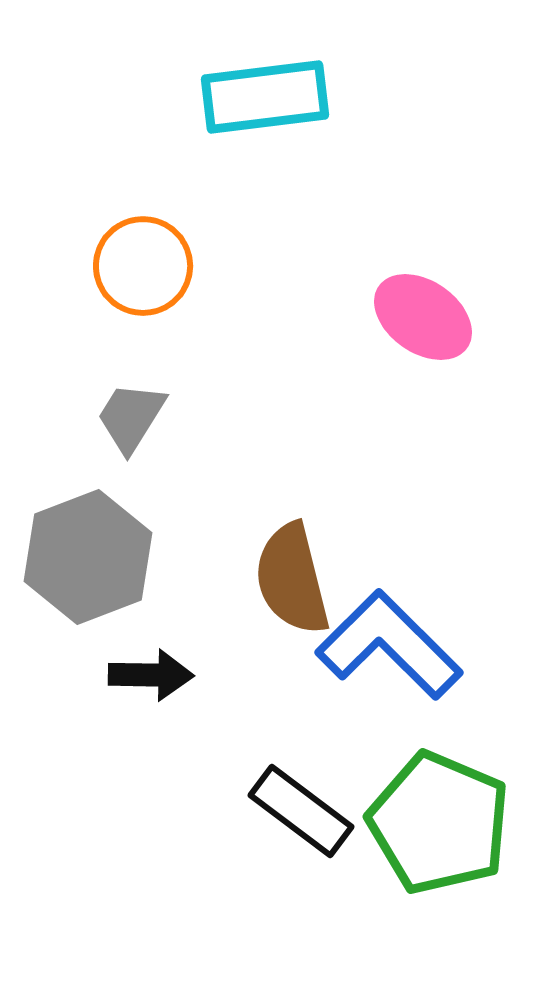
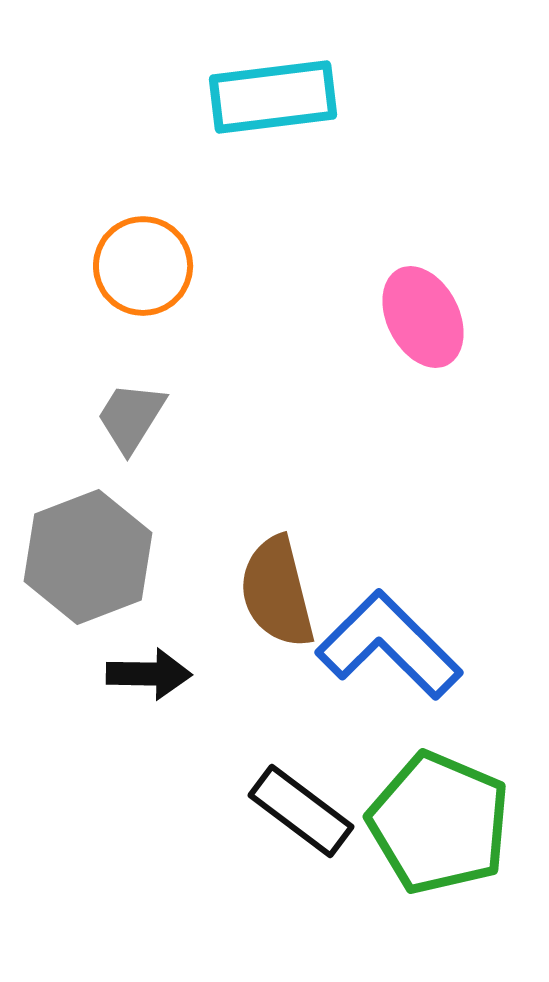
cyan rectangle: moved 8 px right
pink ellipse: rotated 28 degrees clockwise
brown semicircle: moved 15 px left, 13 px down
black arrow: moved 2 px left, 1 px up
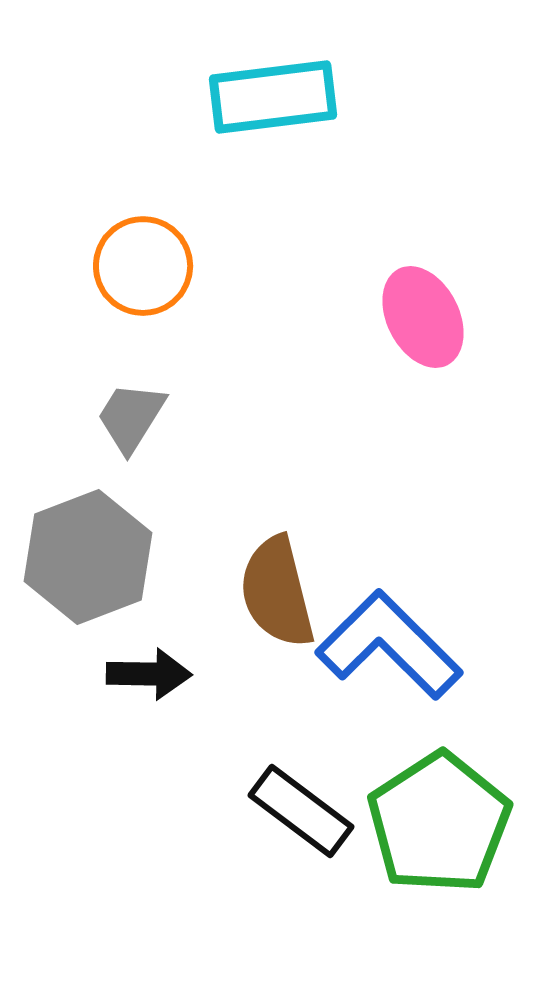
green pentagon: rotated 16 degrees clockwise
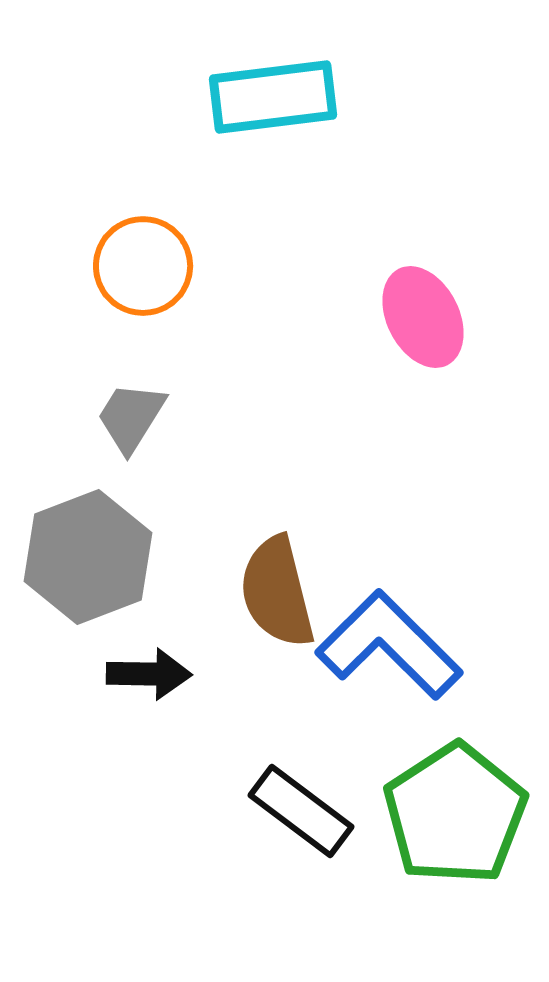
green pentagon: moved 16 px right, 9 px up
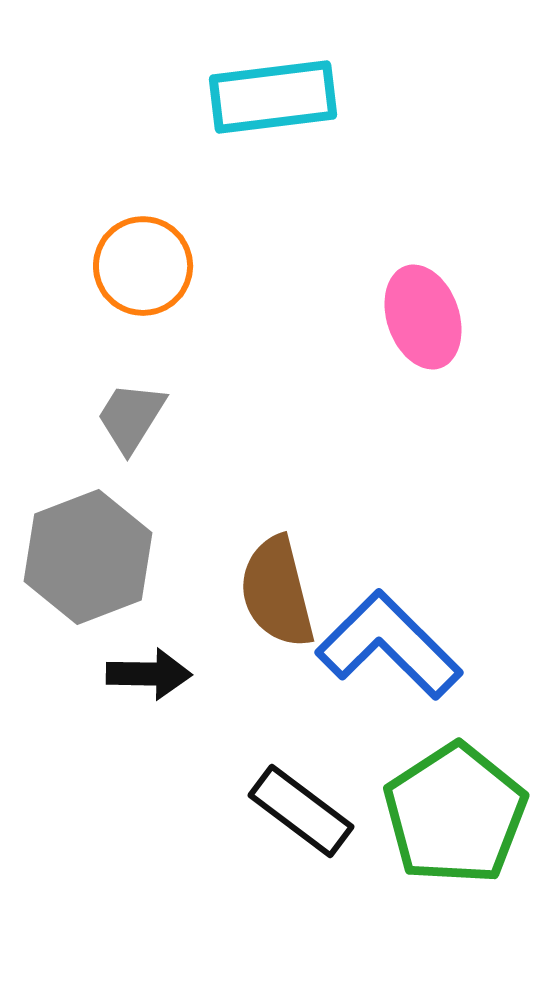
pink ellipse: rotated 8 degrees clockwise
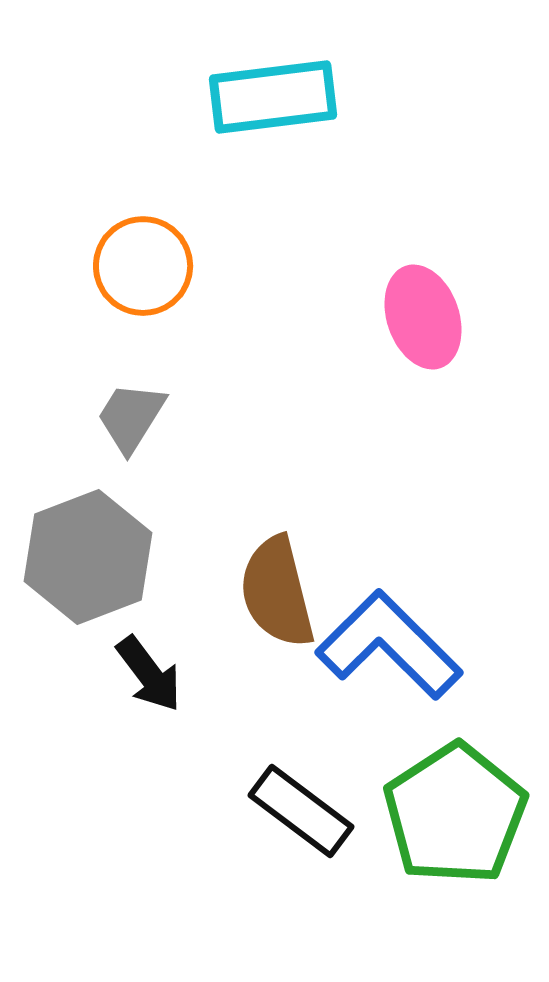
black arrow: rotated 52 degrees clockwise
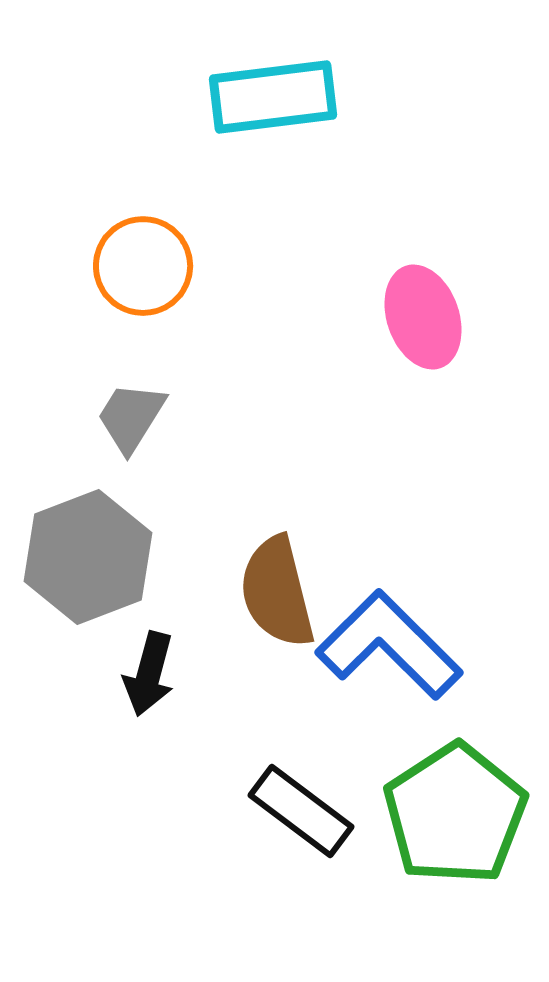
black arrow: rotated 52 degrees clockwise
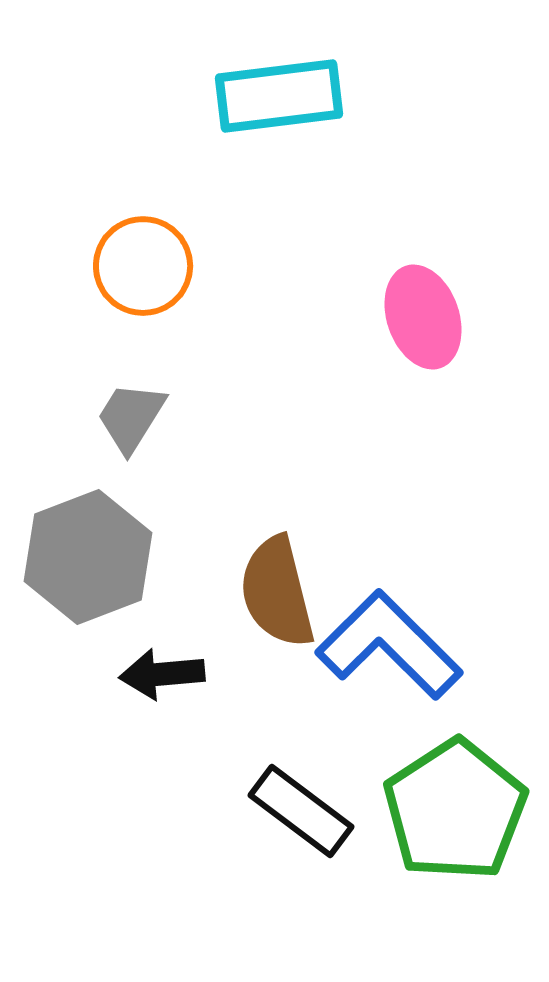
cyan rectangle: moved 6 px right, 1 px up
black arrow: moved 13 px right; rotated 70 degrees clockwise
green pentagon: moved 4 px up
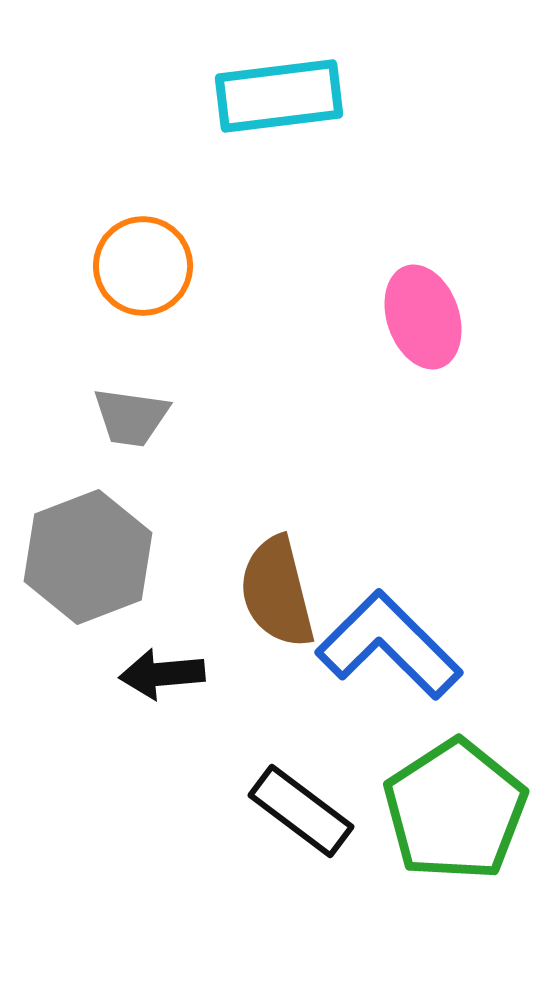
gray trapezoid: rotated 114 degrees counterclockwise
